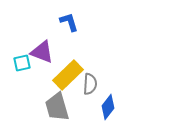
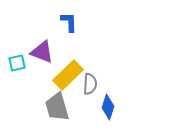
blue L-shape: rotated 15 degrees clockwise
cyan square: moved 5 px left
blue diamond: rotated 20 degrees counterclockwise
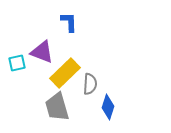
yellow rectangle: moved 3 px left, 2 px up
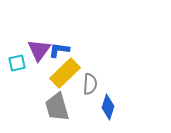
blue L-shape: moved 10 px left, 28 px down; rotated 80 degrees counterclockwise
purple triangle: moved 3 px left, 2 px up; rotated 45 degrees clockwise
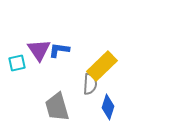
purple triangle: rotated 10 degrees counterclockwise
yellow rectangle: moved 37 px right, 7 px up
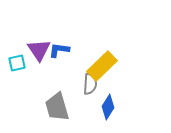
blue diamond: rotated 15 degrees clockwise
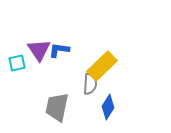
gray trapezoid: rotated 28 degrees clockwise
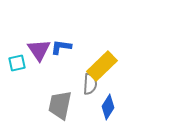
blue L-shape: moved 2 px right, 3 px up
gray trapezoid: moved 3 px right, 2 px up
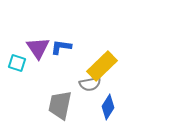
purple triangle: moved 1 px left, 2 px up
cyan square: rotated 30 degrees clockwise
gray semicircle: rotated 75 degrees clockwise
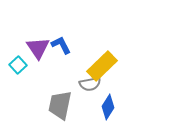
blue L-shape: moved 2 px up; rotated 55 degrees clockwise
cyan square: moved 1 px right, 2 px down; rotated 30 degrees clockwise
